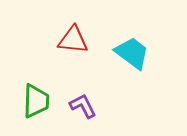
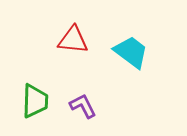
cyan trapezoid: moved 1 px left, 1 px up
green trapezoid: moved 1 px left
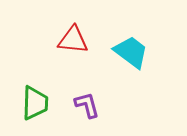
green trapezoid: moved 2 px down
purple L-shape: moved 4 px right, 1 px up; rotated 12 degrees clockwise
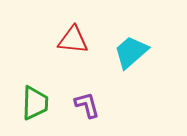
cyan trapezoid: rotated 78 degrees counterclockwise
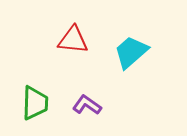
purple L-shape: rotated 40 degrees counterclockwise
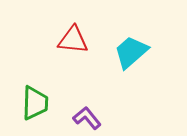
purple L-shape: moved 13 px down; rotated 16 degrees clockwise
